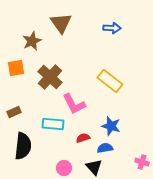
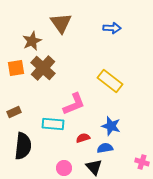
brown cross: moved 7 px left, 9 px up
pink L-shape: rotated 85 degrees counterclockwise
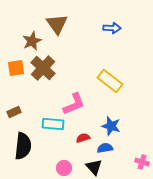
brown triangle: moved 4 px left, 1 px down
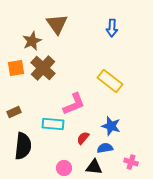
blue arrow: rotated 90 degrees clockwise
red semicircle: rotated 32 degrees counterclockwise
pink cross: moved 11 px left
black triangle: rotated 42 degrees counterclockwise
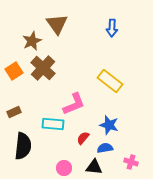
orange square: moved 2 px left, 3 px down; rotated 24 degrees counterclockwise
blue star: moved 2 px left, 1 px up
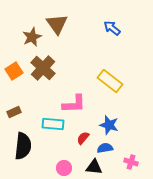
blue arrow: rotated 126 degrees clockwise
brown star: moved 4 px up
pink L-shape: rotated 20 degrees clockwise
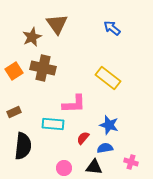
brown cross: rotated 30 degrees counterclockwise
yellow rectangle: moved 2 px left, 3 px up
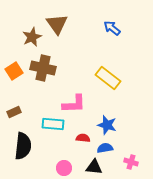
blue star: moved 2 px left
red semicircle: rotated 56 degrees clockwise
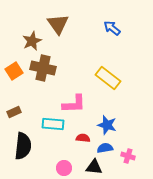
brown triangle: moved 1 px right
brown star: moved 4 px down
pink cross: moved 3 px left, 6 px up
